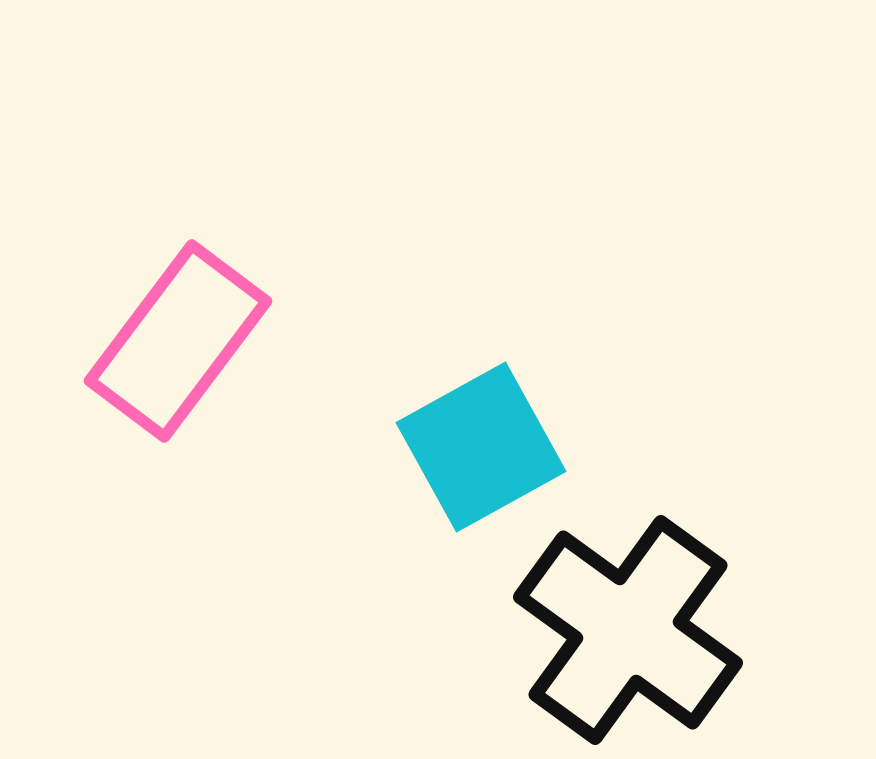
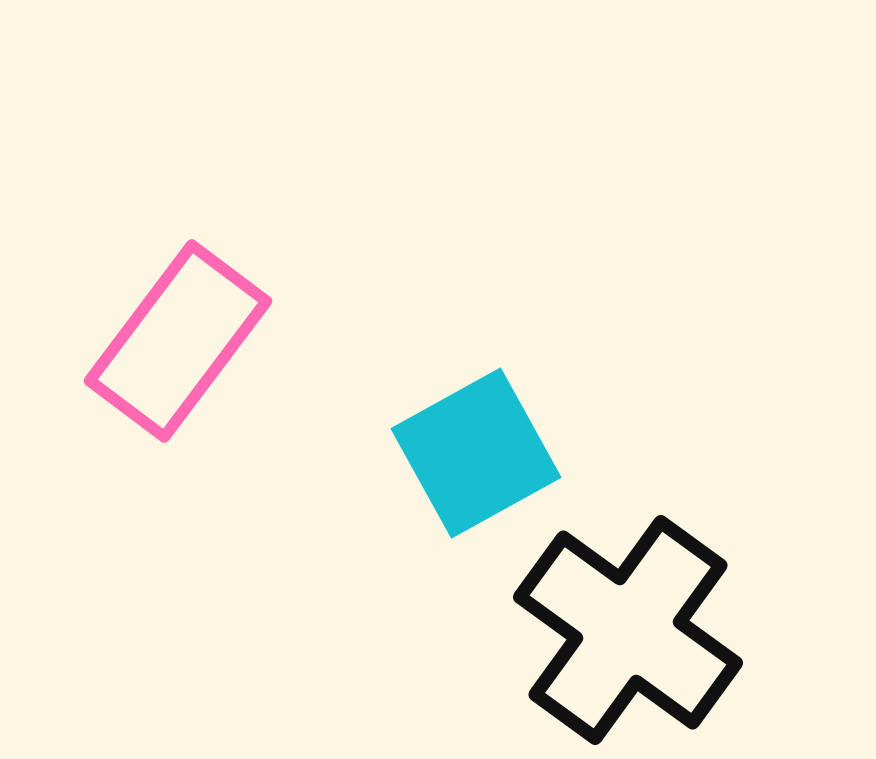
cyan square: moved 5 px left, 6 px down
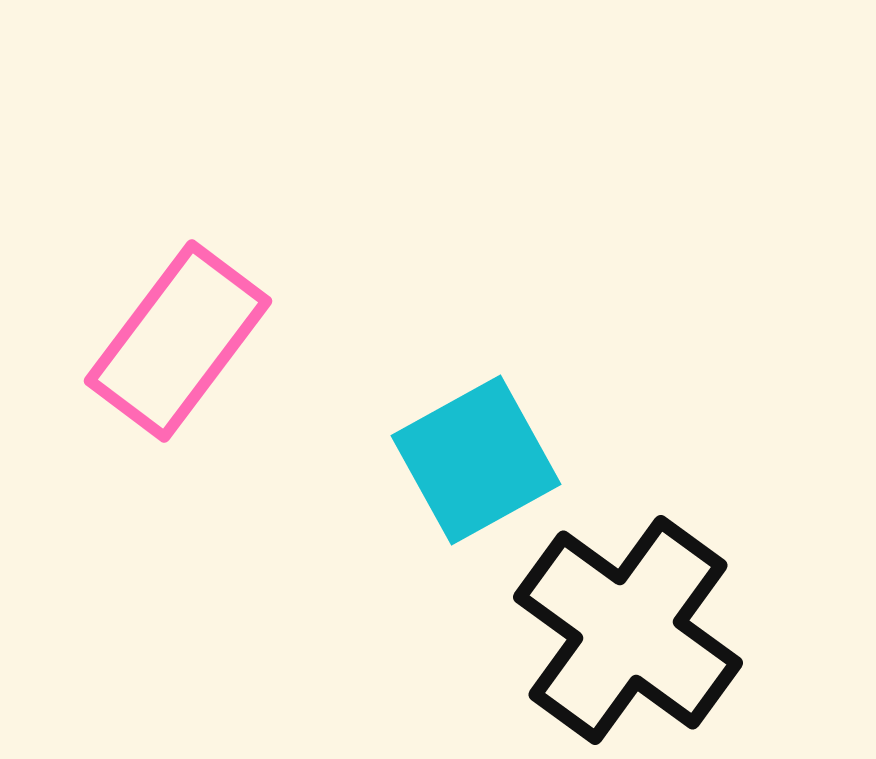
cyan square: moved 7 px down
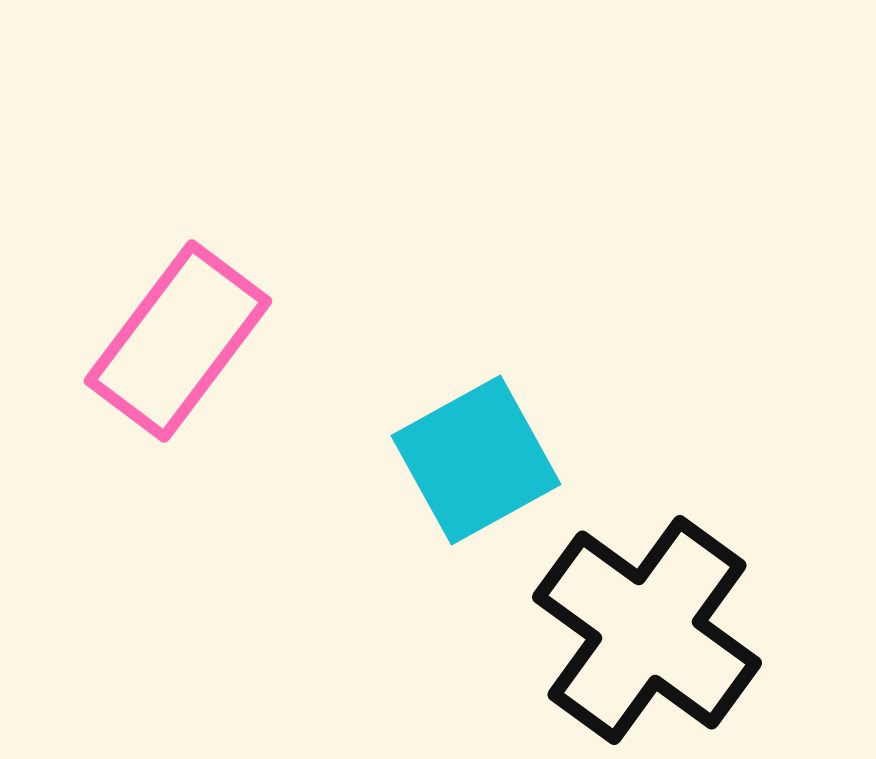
black cross: moved 19 px right
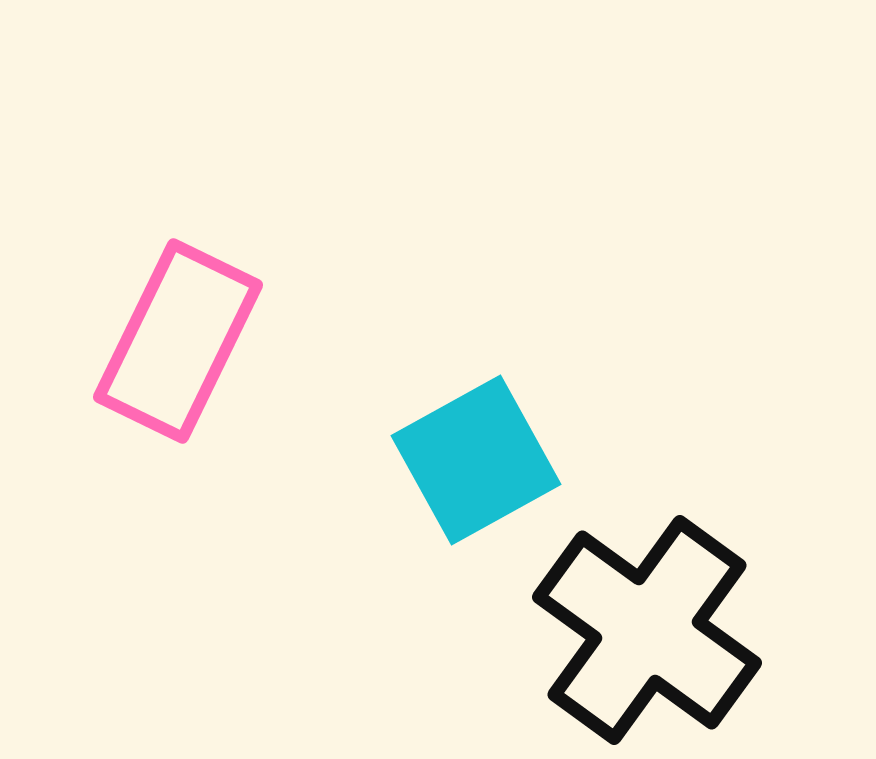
pink rectangle: rotated 11 degrees counterclockwise
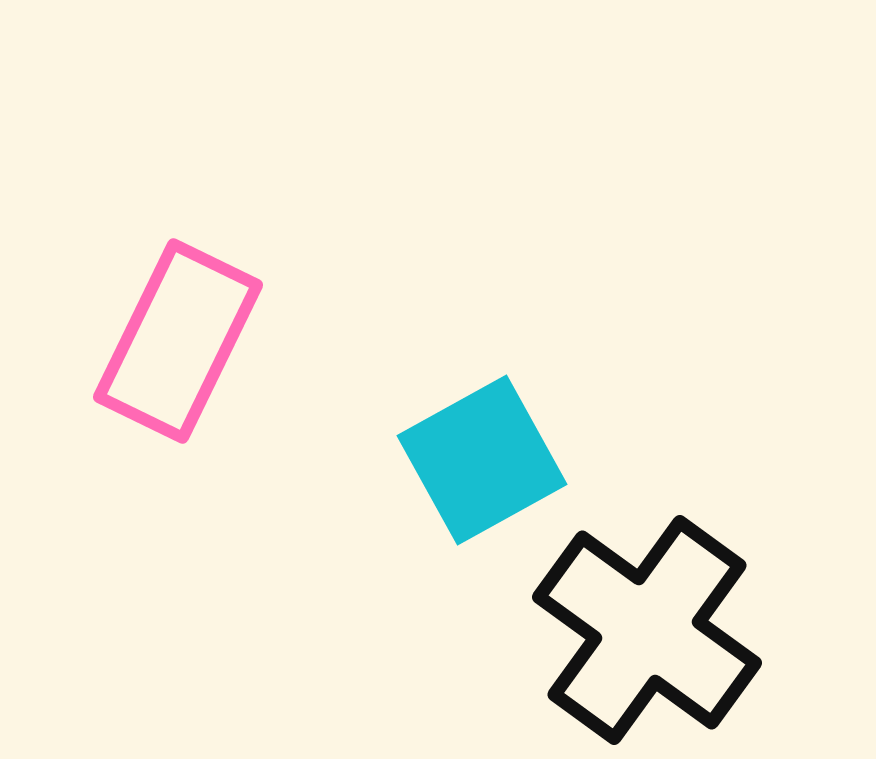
cyan square: moved 6 px right
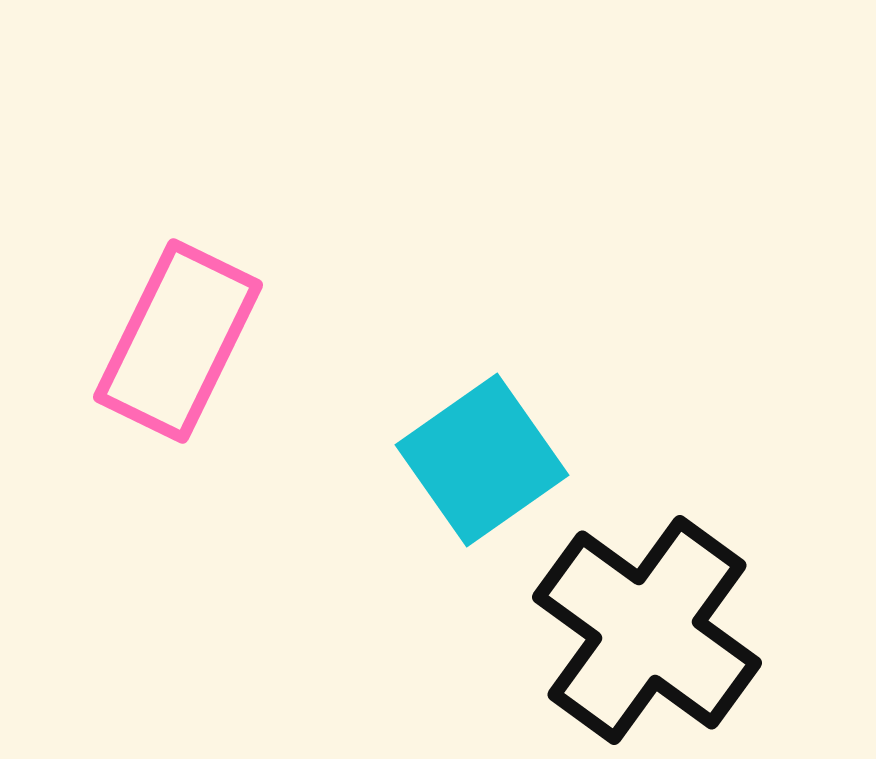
cyan square: rotated 6 degrees counterclockwise
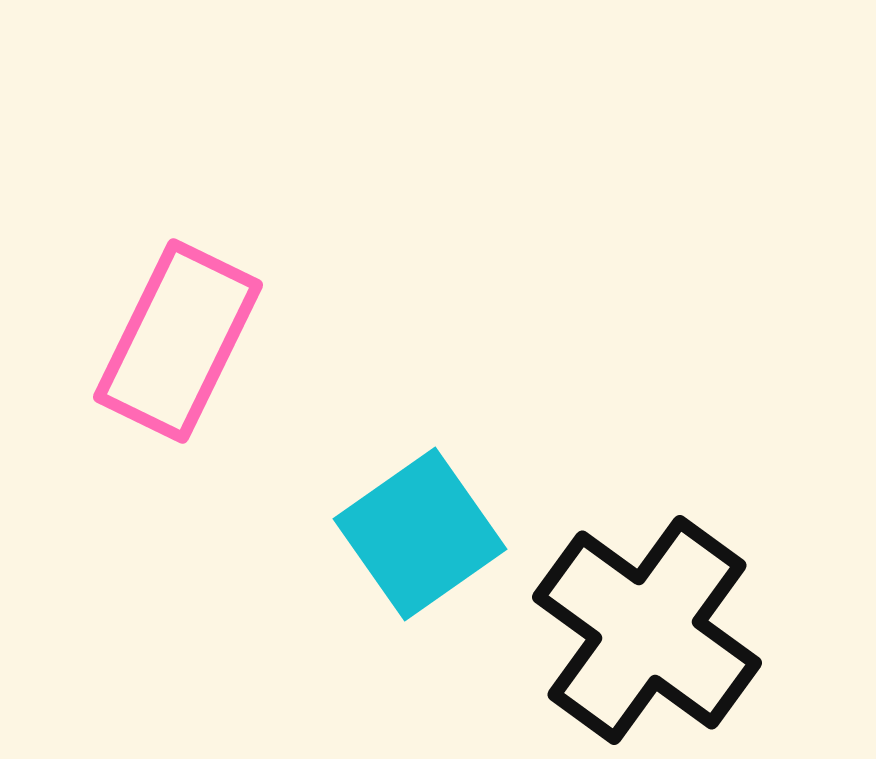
cyan square: moved 62 px left, 74 px down
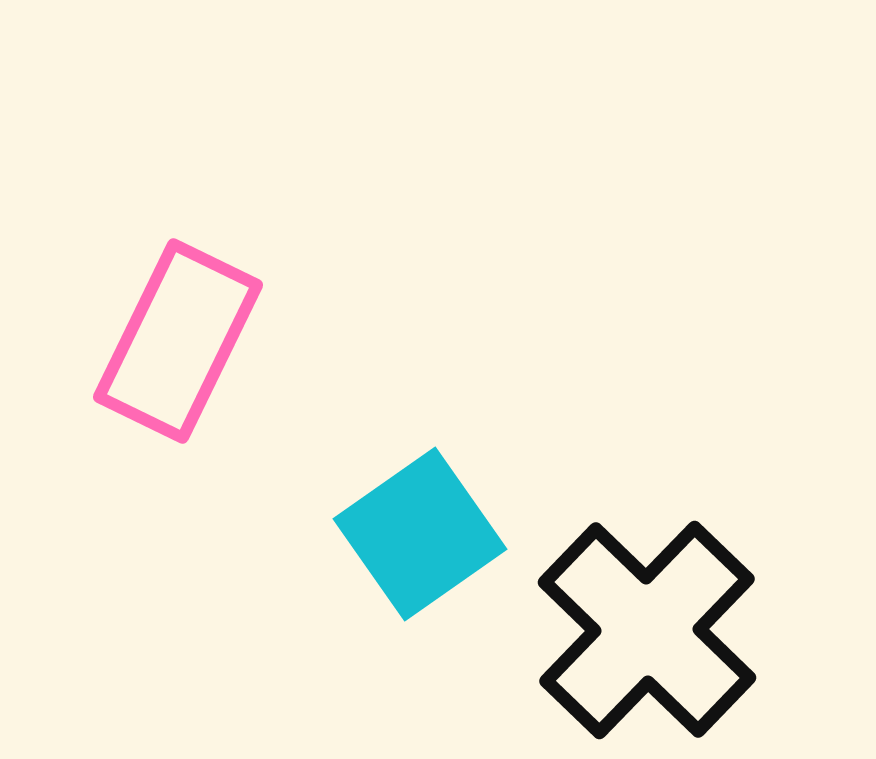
black cross: rotated 8 degrees clockwise
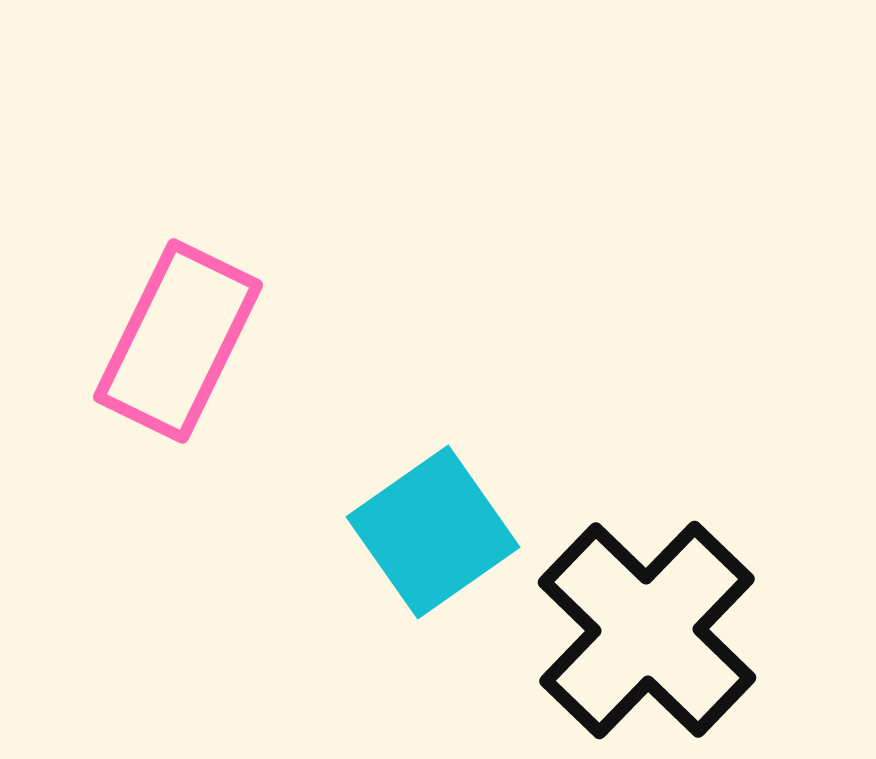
cyan square: moved 13 px right, 2 px up
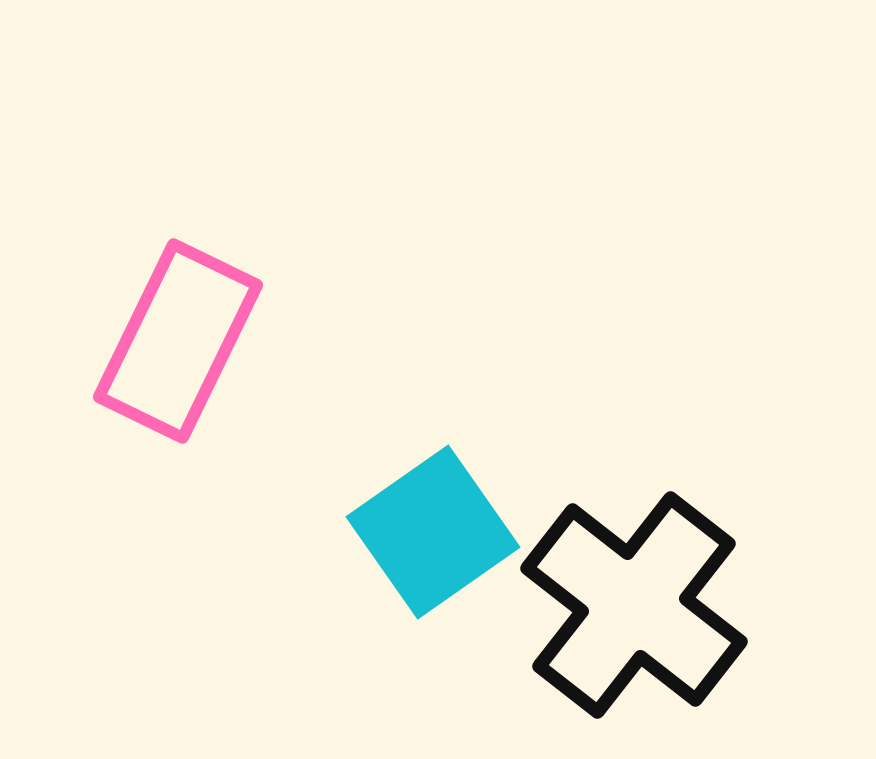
black cross: moved 13 px left, 25 px up; rotated 6 degrees counterclockwise
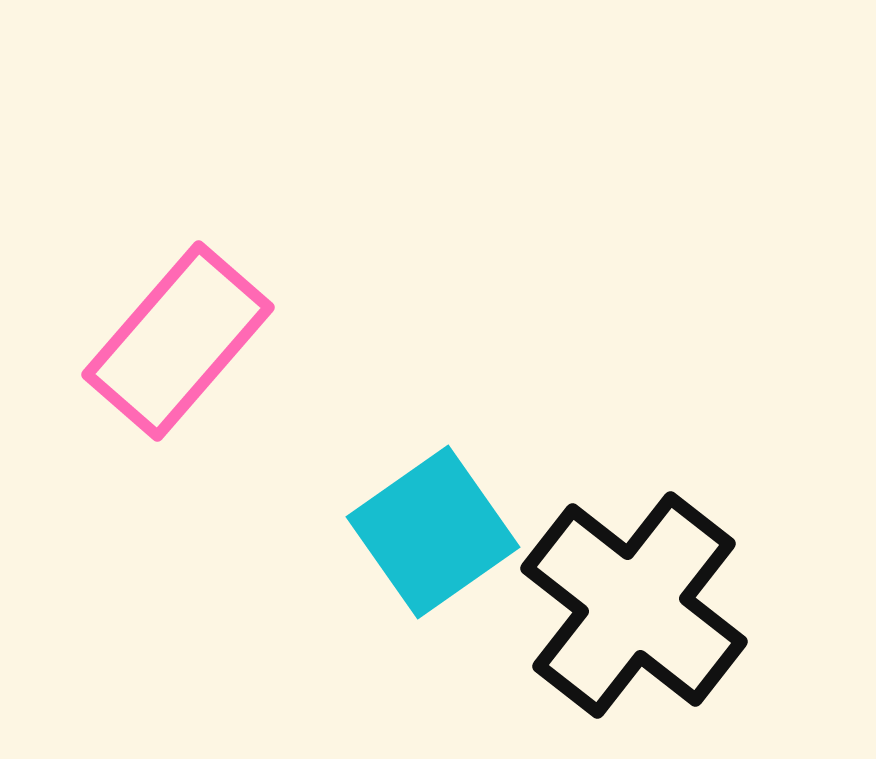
pink rectangle: rotated 15 degrees clockwise
